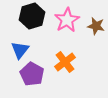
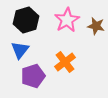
black hexagon: moved 6 px left, 4 px down
purple pentagon: moved 1 px right, 2 px down; rotated 25 degrees clockwise
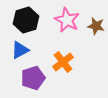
pink star: rotated 15 degrees counterclockwise
blue triangle: rotated 24 degrees clockwise
orange cross: moved 2 px left
purple pentagon: moved 2 px down
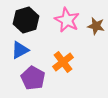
purple pentagon: rotated 25 degrees counterclockwise
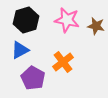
pink star: rotated 15 degrees counterclockwise
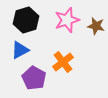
pink star: rotated 30 degrees counterclockwise
purple pentagon: moved 1 px right
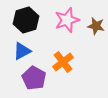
blue triangle: moved 2 px right, 1 px down
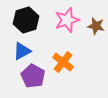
orange cross: rotated 15 degrees counterclockwise
purple pentagon: moved 1 px left, 2 px up
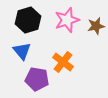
black hexagon: moved 2 px right
brown star: rotated 24 degrees counterclockwise
blue triangle: rotated 42 degrees counterclockwise
purple pentagon: moved 4 px right, 3 px down; rotated 20 degrees counterclockwise
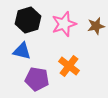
pink star: moved 3 px left, 4 px down
blue triangle: rotated 36 degrees counterclockwise
orange cross: moved 6 px right, 4 px down
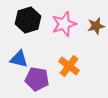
blue triangle: moved 3 px left, 8 px down
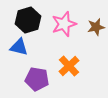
brown star: moved 1 px down
blue triangle: moved 12 px up
orange cross: rotated 10 degrees clockwise
